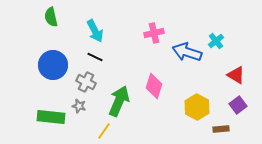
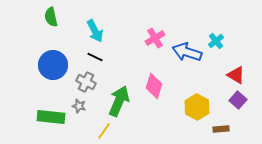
pink cross: moved 1 px right, 5 px down; rotated 18 degrees counterclockwise
purple square: moved 5 px up; rotated 12 degrees counterclockwise
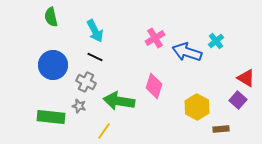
red triangle: moved 10 px right, 3 px down
green arrow: rotated 104 degrees counterclockwise
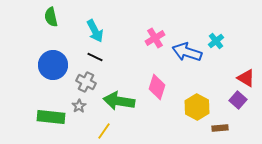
pink diamond: moved 3 px right, 1 px down
gray star: rotated 24 degrees clockwise
brown rectangle: moved 1 px left, 1 px up
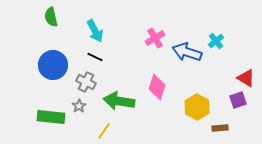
purple square: rotated 30 degrees clockwise
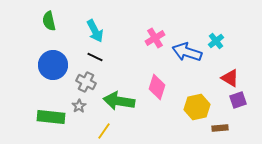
green semicircle: moved 2 px left, 4 px down
red triangle: moved 16 px left
yellow hexagon: rotated 20 degrees clockwise
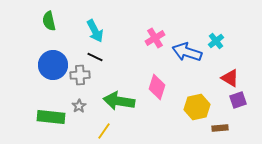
gray cross: moved 6 px left, 7 px up; rotated 30 degrees counterclockwise
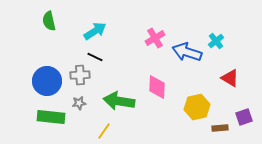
cyan arrow: rotated 95 degrees counterclockwise
blue circle: moved 6 px left, 16 px down
pink diamond: rotated 15 degrees counterclockwise
purple square: moved 6 px right, 17 px down
gray star: moved 3 px up; rotated 24 degrees clockwise
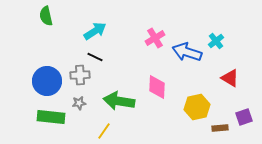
green semicircle: moved 3 px left, 5 px up
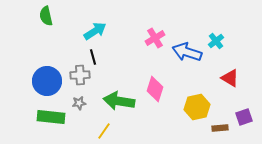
black line: moved 2 px left; rotated 49 degrees clockwise
pink diamond: moved 2 px left, 2 px down; rotated 15 degrees clockwise
